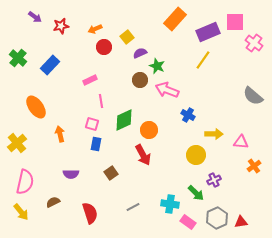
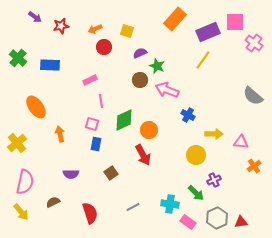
yellow square at (127, 37): moved 6 px up; rotated 32 degrees counterclockwise
blue rectangle at (50, 65): rotated 48 degrees clockwise
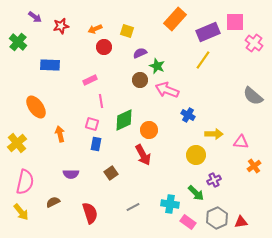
green cross at (18, 58): moved 16 px up
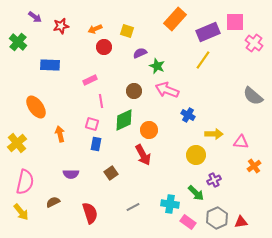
brown circle at (140, 80): moved 6 px left, 11 px down
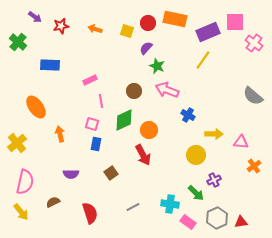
orange rectangle at (175, 19): rotated 60 degrees clockwise
orange arrow at (95, 29): rotated 40 degrees clockwise
red circle at (104, 47): moved 44 px right, 24 px up
purple semicircle at (140, 53): moved 6 px right, 5 px up; rotated 24 degrees counterclockwise
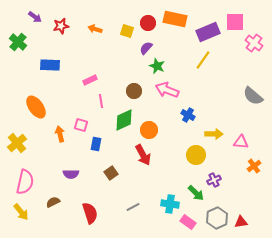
pink square at (92, 124): moved 11 px left, 1 px down
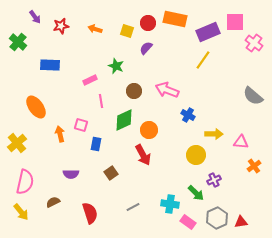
purple arrow at (35, 17): rotated 16 degrees clockwise
green star at (157, 66): moved 41 px left
